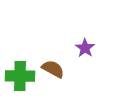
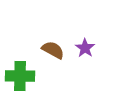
brown semicircle: moved 19 px up
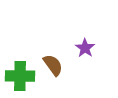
brown semicircle: moved 15 px down; rotated 25 degrees clockwise
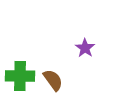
brown semicircle: moved 15 px down
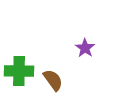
green cross: moved 1 px left, 5 px up
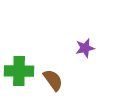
purple star: rotated 24 degrees clockwise
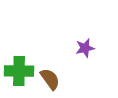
brown semicircle: moved 3 px left, 1 px up
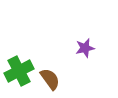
green cross: rotated 28 degrees counterclockwise
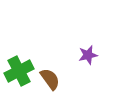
purple star: moved 3 px right, 7 px down
